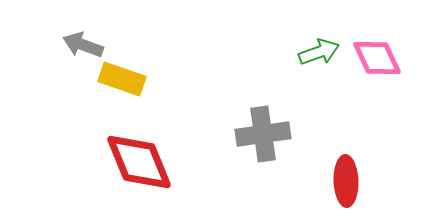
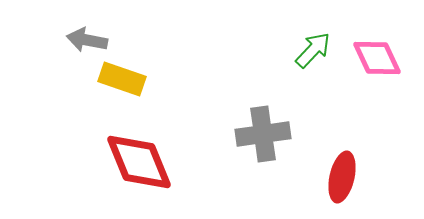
gray arrow: moved 4 px right, 5 px up; rotated 9 degrees counterclockwise
green arrow: moved 6 px left, 2 px up; rotated 27 degrees counterclockwise
red ellipse: moved 4 px left, 4 px up; rotated 15 degrees clockwise
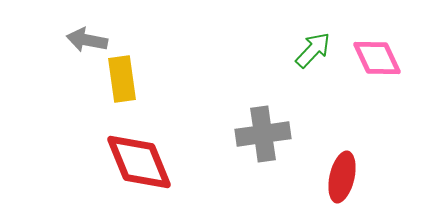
yellow rectangle: rotated 63 degrees clockwise
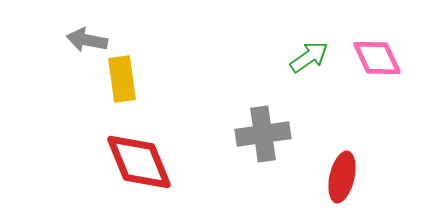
green arrow: moved 4 px left, 7 px down; rotated 12 degrees clockwise
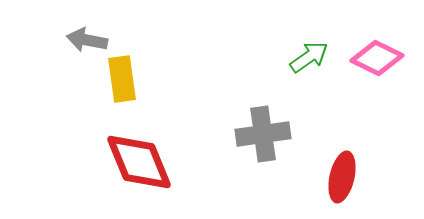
pink diamond: rotated 39 degrees counterclockwise
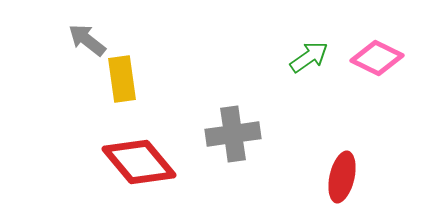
gray arrow: rotated 27 degrees clockwise
gray cross: moved 30 px left
red diamond: rotated 18 degrees counterclockwise
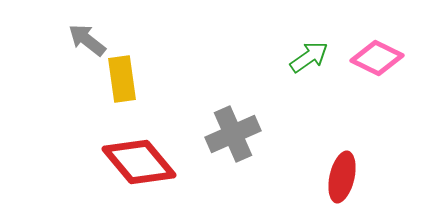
gray cross: rotated 16 degrees counterclockwise
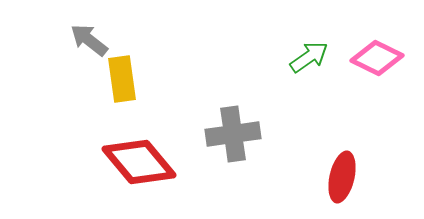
gray arrow: moved 2 px right
gray cross: rotated 16 degrees clockwise
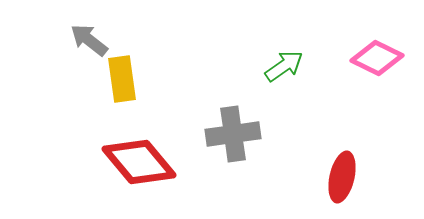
green arrow: moved 25 px left, 9 px down
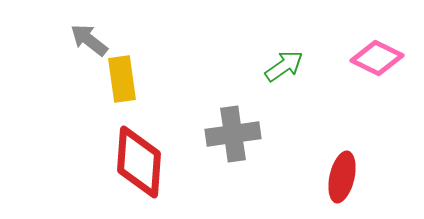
red diamond: rotated 44 degrees clockwise
